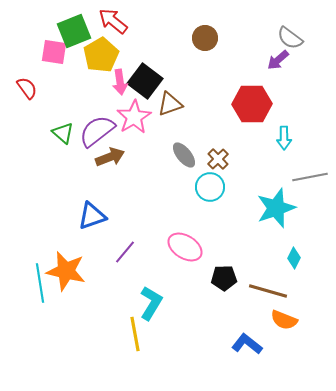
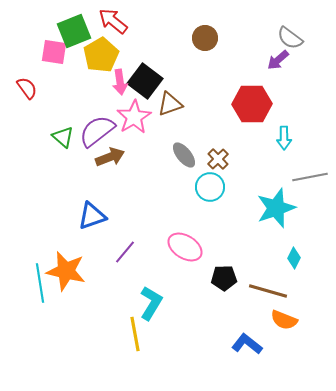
green triangle: moved 4 px down
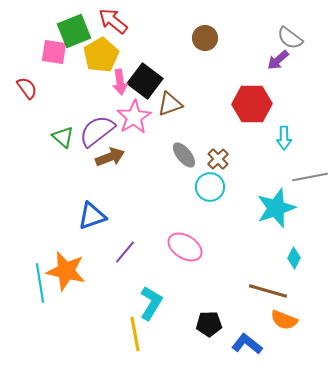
black pentagon: moved 15 px left, 46 px down
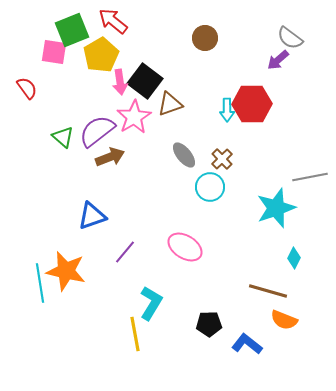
green square: moved 2 px left, 1 px up
cyan arrow: moved 57 px left, 28 px up
brown cross: moved 4 px right
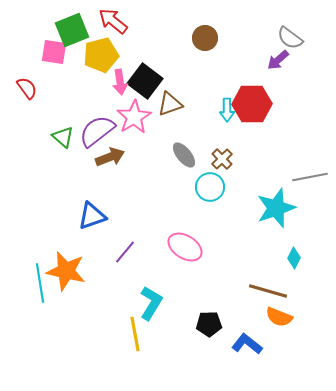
yellow pentagon: rotated 16 degrees clockwise
orange semicircle: moved 5 px left, 3 px up
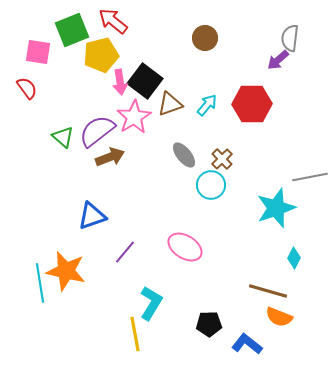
gray semicircle: rotated 60 degrees clockwise
pink square: moved 16 px left
cyan arrow: moved 20 px left, 5 px up; rotated 140 degrees counterclockwise
cyan circle: moved 1 px right, 2 px up
